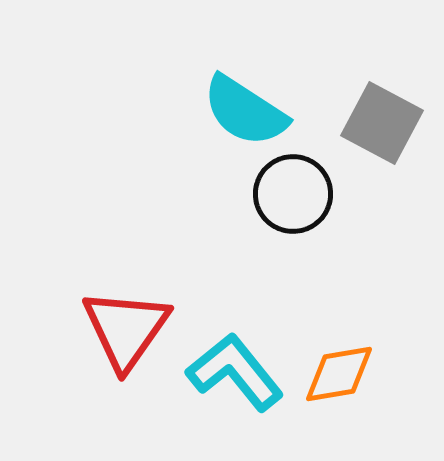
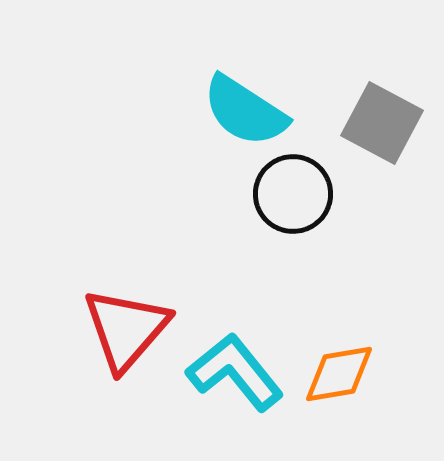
red triangle: rotated 6 degrees clockwise
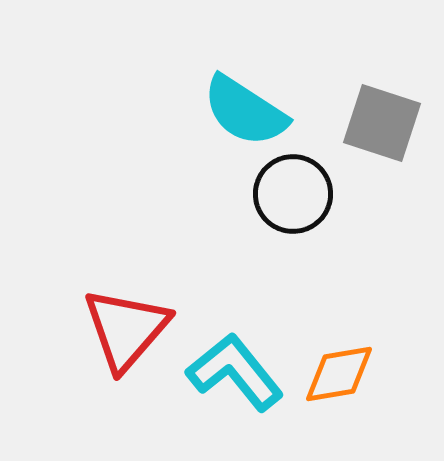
gray square: rotated 10 degrees counterclockwise
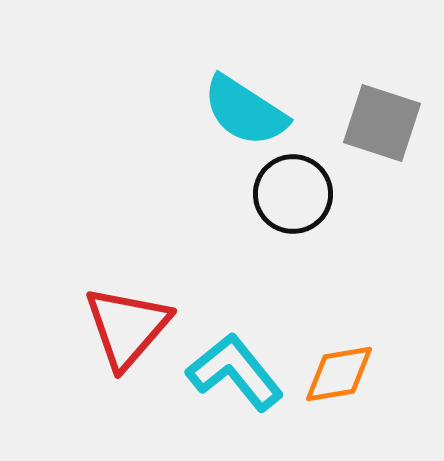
red triangle: moved 1 px right, 2 px up
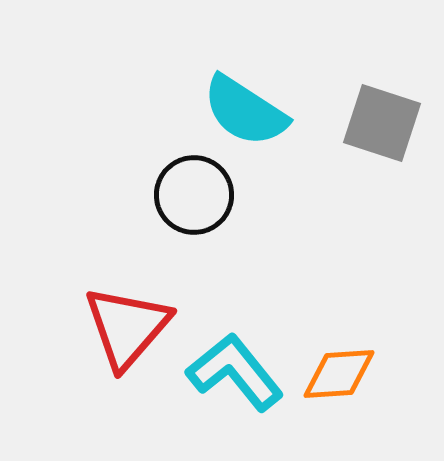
black circle: moved 99 px left, 1 px down
orange diamond: rotated 6 degrees clockwise
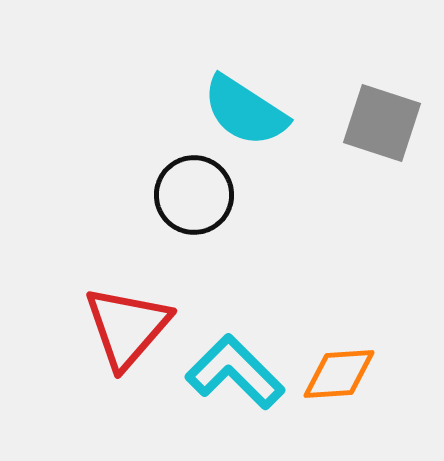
cyan L-shape: rotated 6 degrees counterclockwise
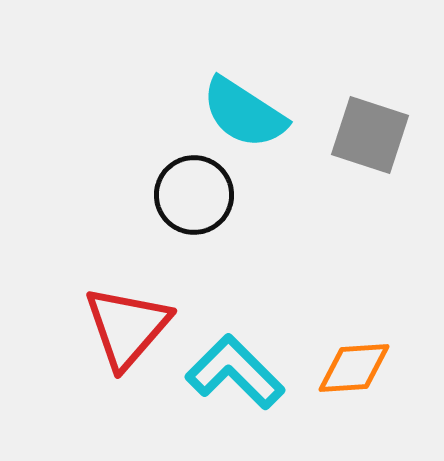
cyan semicircle: moved 1 px left, 2 px down
gray square: moved 12 px left, 12 px down
orange diamond: moved 15 px right, 6 px up
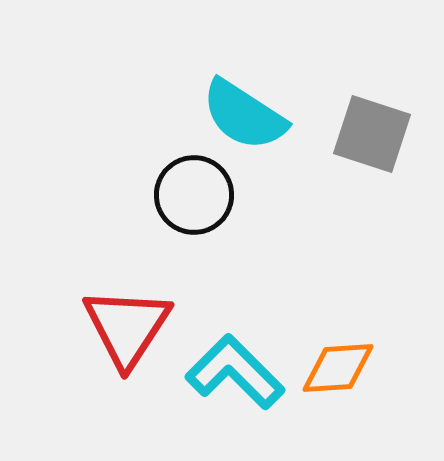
cyan semicircle: moved 2 px down
gray square: moved 2 px right, 1 px up
red triangle: rotated 8 degrees counterclockwise
orange diamond: moved 16 px left
